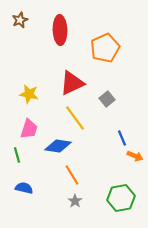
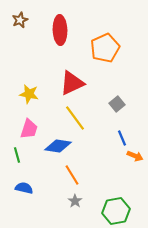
gray square: moved 10 px right, 5 px down
green hexagon: moved 5 px left, 13 px down
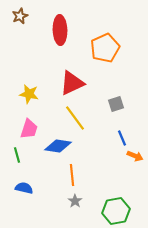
brown star: moved 4 px up
gray square: moved 1 px left; rotated 21 degrees clockwise
orange line: rotated 25 degrees clockwise
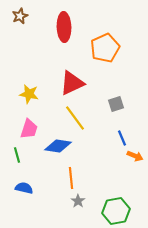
red ellipse: moved 4 px right, 3 px up
orange line: moved 1 px left, 3 px down
gray star: moved 3 px right
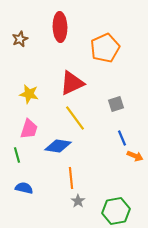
brown star: moved 23 px down
red ellipse: moved 4 px left
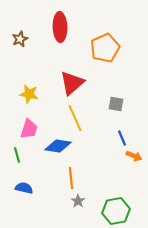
red triangle: rotated 16 degrees counterclockwise
gray square: rotated 28 degrees clockwise
yellow line: rotated 12 degrees clockwise
orange arrow: moved 1 px left
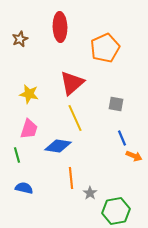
gray star: moved 12 px right, 8 px up
